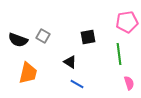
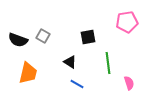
green line: moved 11 px left, 9 px down
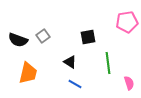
gray square: rotated 24 degrees clockwise
blue line: moved 2 px left
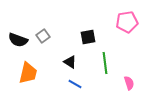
green line: moved 3 px left
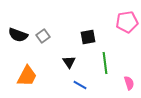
black semicircle: moved 5 px up
black triangle: moved 1 px left; rotated 24 degrees clockwise
orange trapezoid: moved 1 px left, 3 px down; rotated 15 degrees clockwise
blue line: moved 5 px right, 1 px down
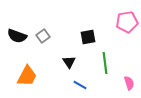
black semicircle: moved 1 px left, 1 px down
